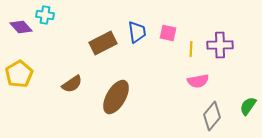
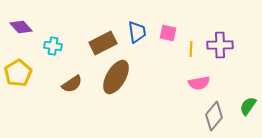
cyan cross: moved 8 px right, 31 px down
yellow pentagon: moved 1 px left, 1 px up
pink semicircle: moved 1 px right, 2 px down
brown ellipse: moved 20 px up
gray diamond: moved 2 px right
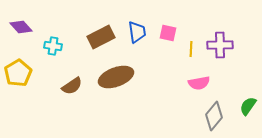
brown rectangle: moved 2 px left, 6 px up
brown ellipse: rotated 40 degrees clockwise
brown semicircle: moved 2 px down
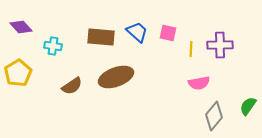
blue trapezoid: rotated 40 degrees counterclockwise
brown rectangle: rotated 32 degrees clockwise
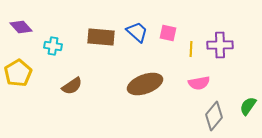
brown ellipse: moved 29 px right, 7 px down
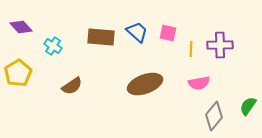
cyan cross: rotated 24 degrees clockwise
